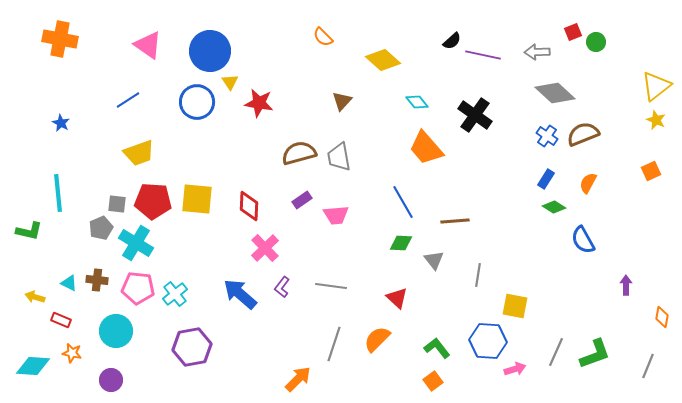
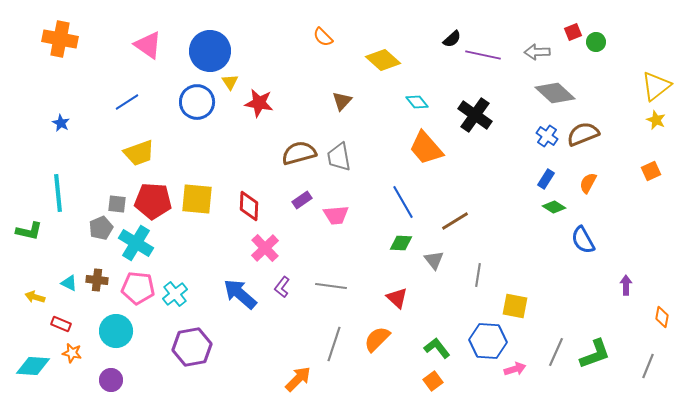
black semicircle at (452, 41): moved 2 px up
blue line at (128, 100): moved 1 px left, 2 px down
brown line at (455, 221): rotated 28 degrees counterclockwise
red rectangle at (61, 320): moved 4 px down
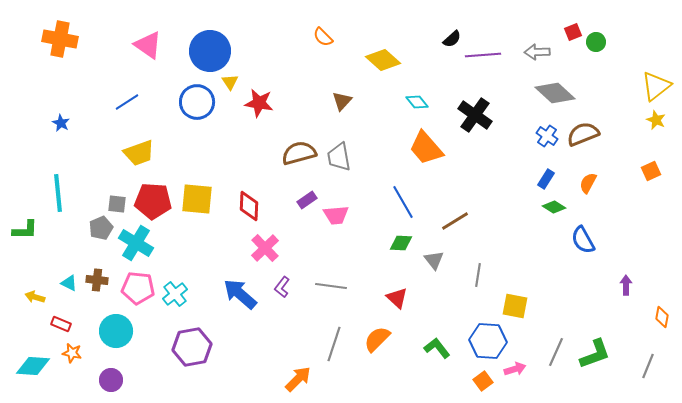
purple line at (483, 55): rotated 16 degrees counterclockwise
purple rectangle at (302, 200): moved 5 px right
green L-shape at (29, 231): moved 4 px left, 1 px up; rotated 12 degrees counterclockwise
orange square at (433, 381): moved 50 px right
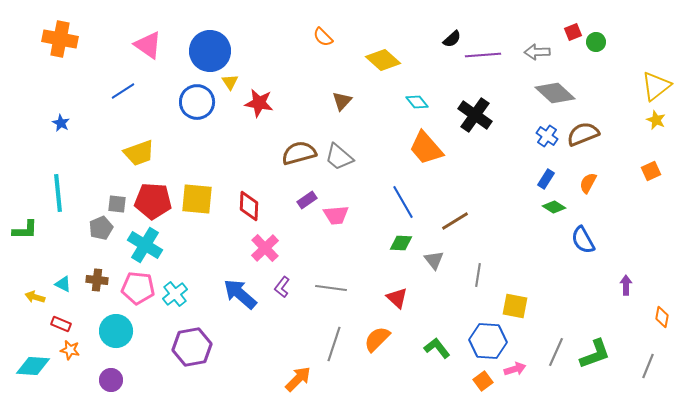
blue line at (127, 102): moved 4 px left, 11 px up
gray trapezoid at (339, 157): rotated 40 degrees counterclockwise
cyan cross at (136, 243): moved 9 px right, 2 px down
cyan triangle at (69, 283): moved 6 px left, 1 px down
gray line at (331, 286): moved 2 px down
orange star at (72, 353): moved 2 px left, 3 px up
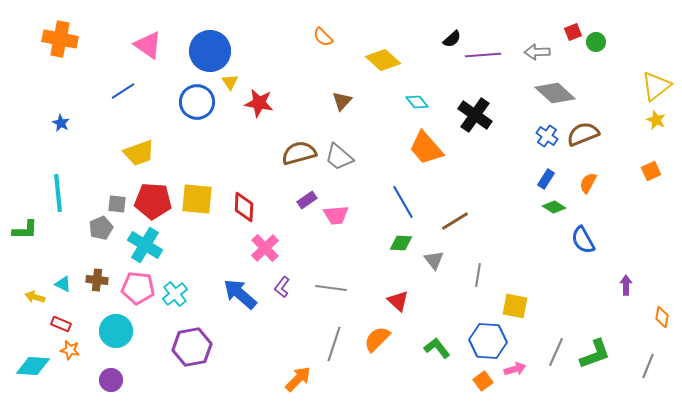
red diamond at (249, 206): moved 5 px left, 1 px down
red triangle at (397, 298): moved 1 px right, 3 px down
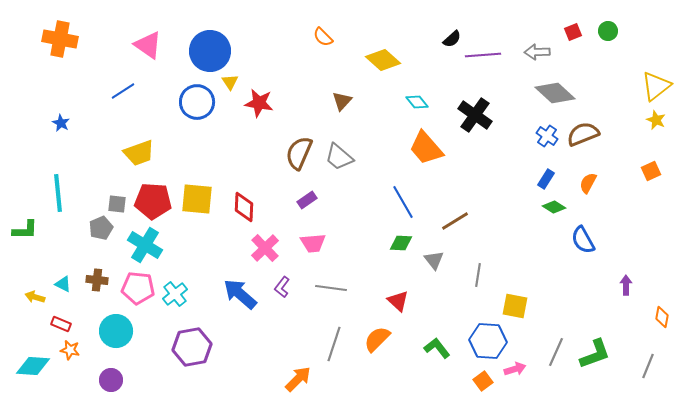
green circle at (596, 42): moved 12 px right, 11 px up
brown semicircle at (299, 153): rotated 52 degrees counterclockwise
pink trapezoid at (336, 215): moved 23 px left, 28 px down
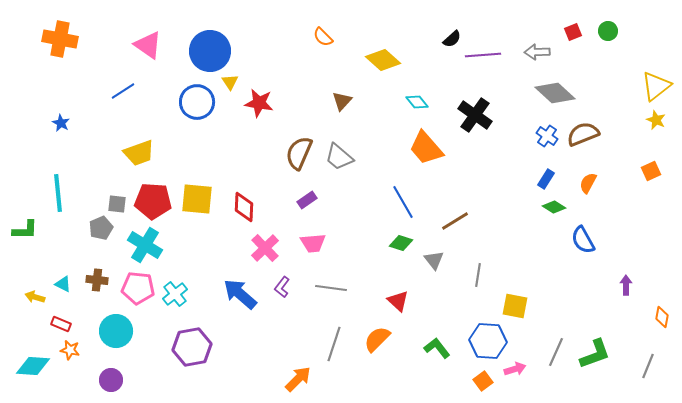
green diamond at (401, 243): rotated 15 degrees clockwise
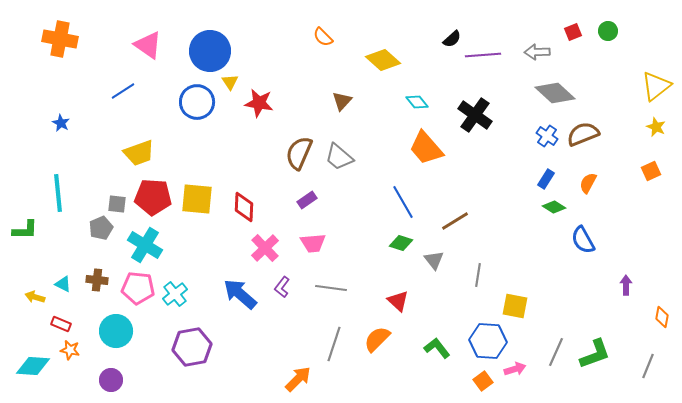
yellow star at (656, 120): moved 7 px down
red pentagon at (153, 201): moved 4 px up
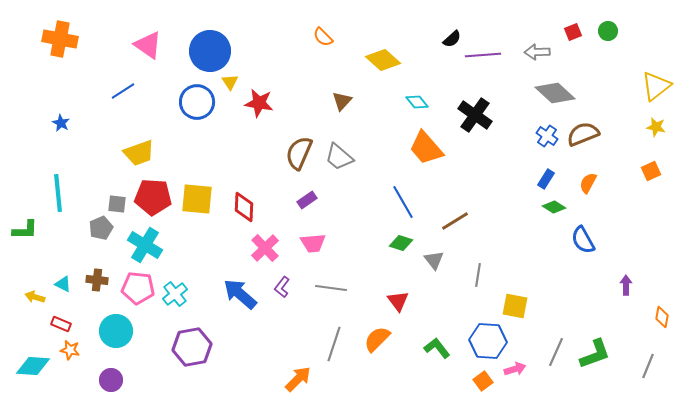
yellow star at (656, 127): rotated 12 degrees counterclockwise
red triangle at (398, 301): rotated 10 degrees clockwise
